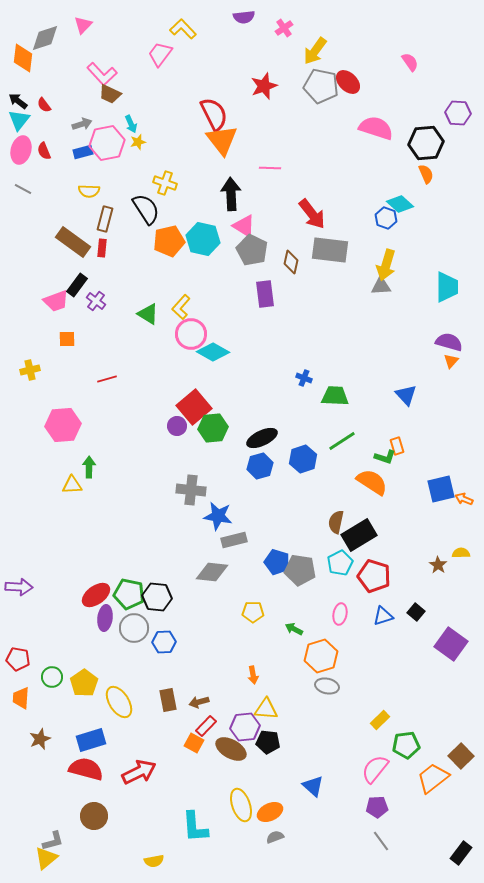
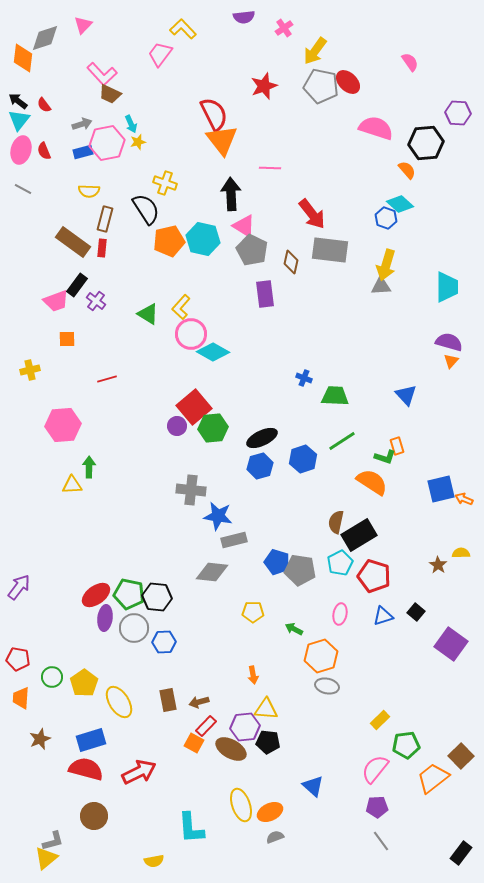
orange semicircle at (426, 174): moved 19 px left, 4 px up; rotated 18 degrees counterclockwise
purple arrow at (19, 587): rotated 56 degrees counterclockwise
cyan L-shape at (195, 827): moved 4 px left, 1 px down
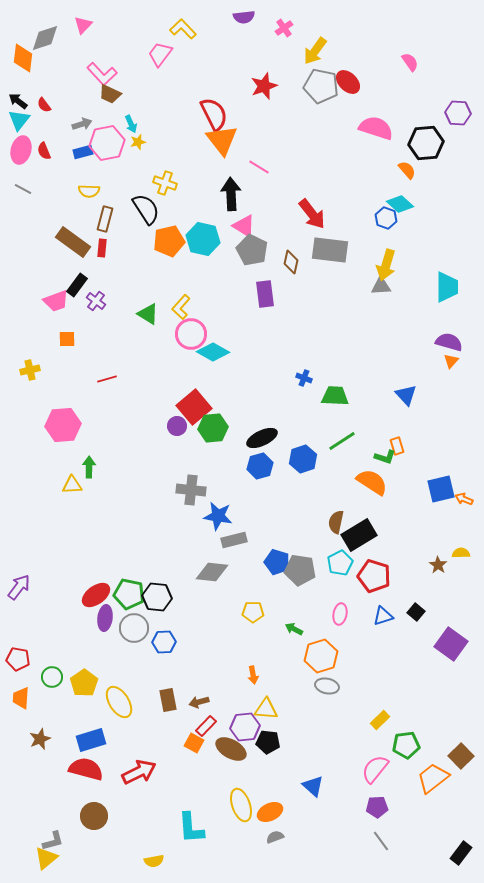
pink line at (270, 168): moved 11 px left, 1 px up; rotated 30 degrees clockwise
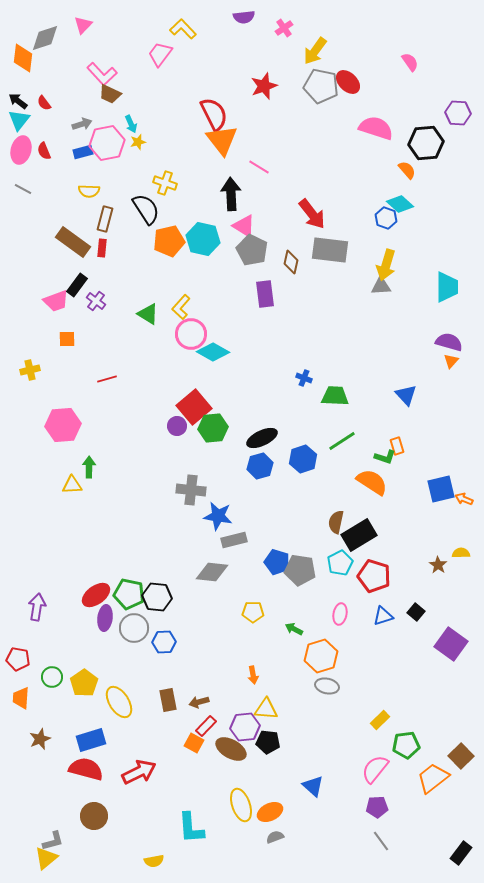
red semicircle at (44, 105): moved 2 px up
purple arrow at (19, 587): moved 18 px right, 20 px down; rotated 28 degrees counterclockwise
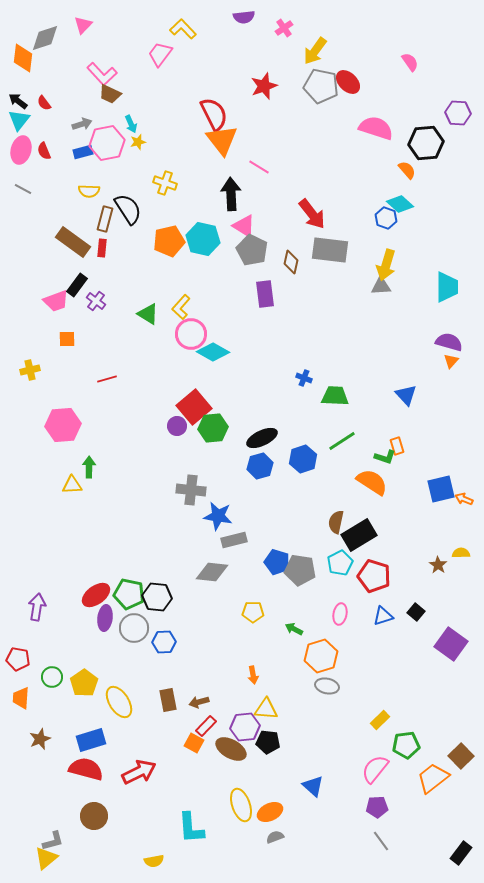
black semicircle at (146, 209): moved 18 px left
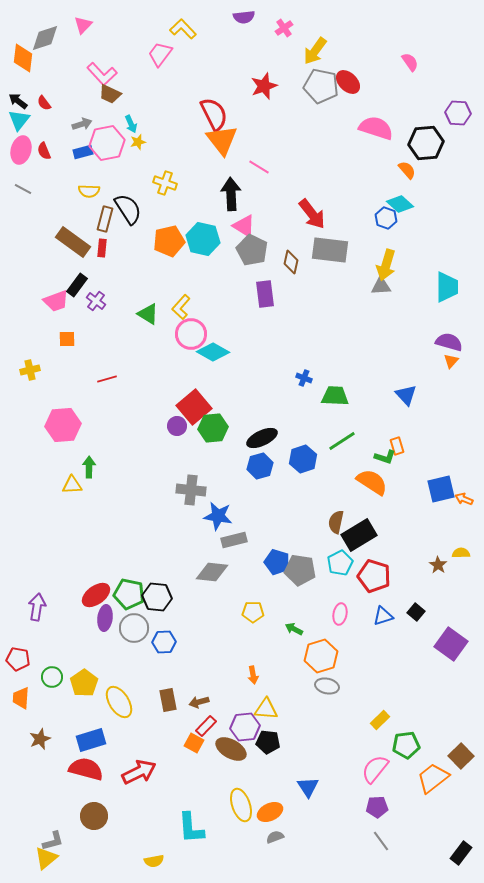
blue triangle at (313, 786): moved 5 px left, 1 px down; rotated 15 degrees clockwise
